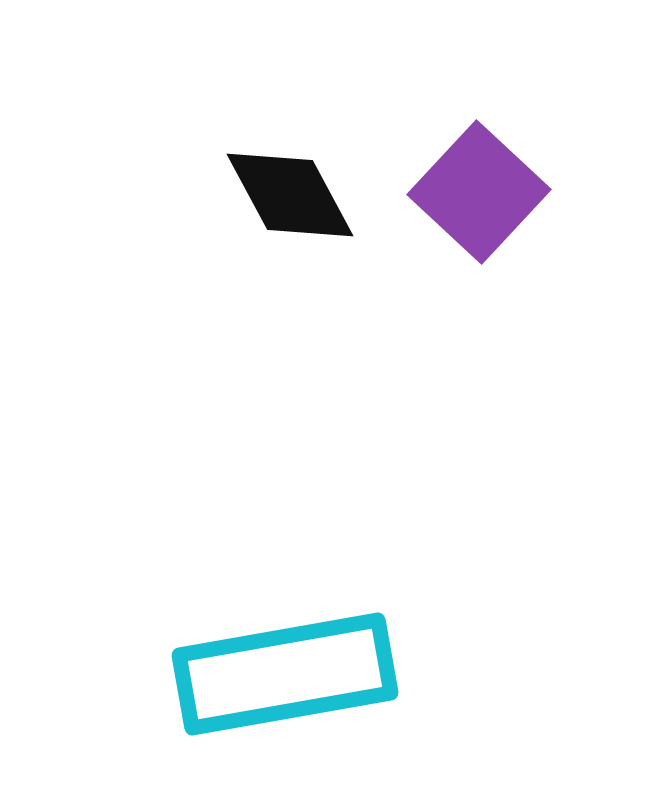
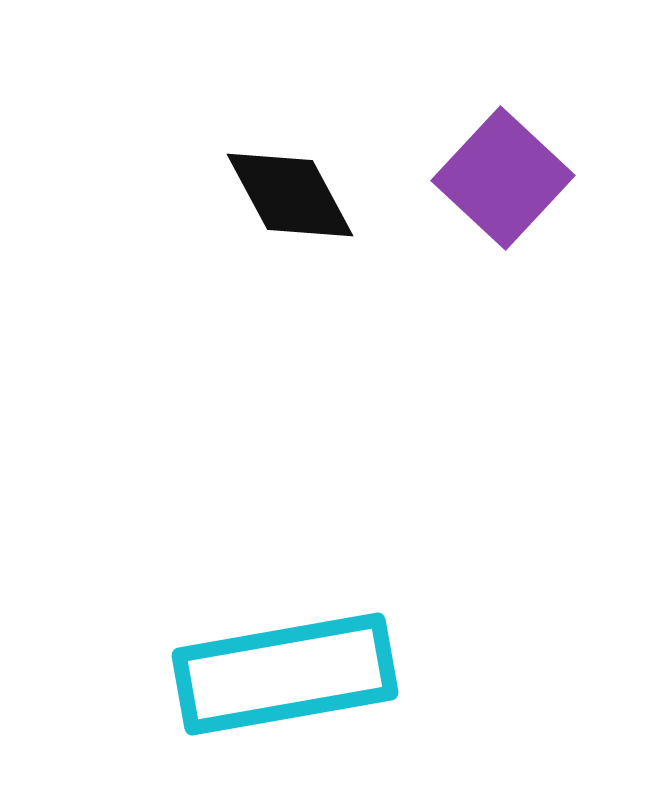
purple square: moved 24 px right, 14 px up
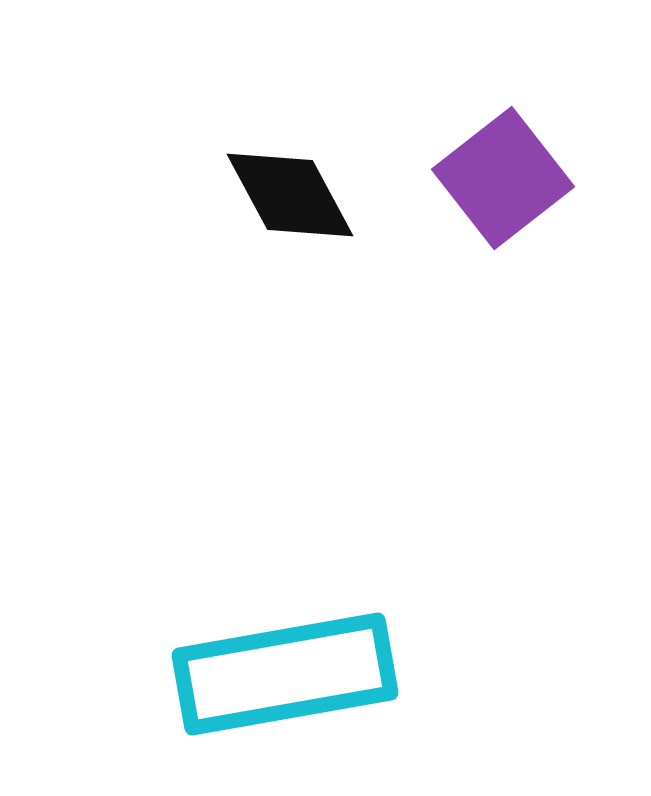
purple square: rotated 9 degrees clockwise
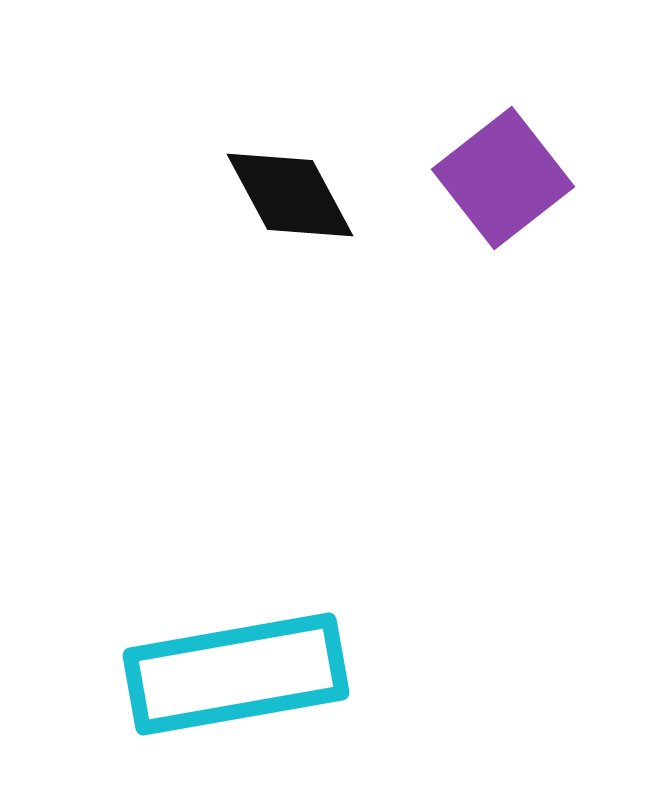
cyan rectangle: moved 49 px left
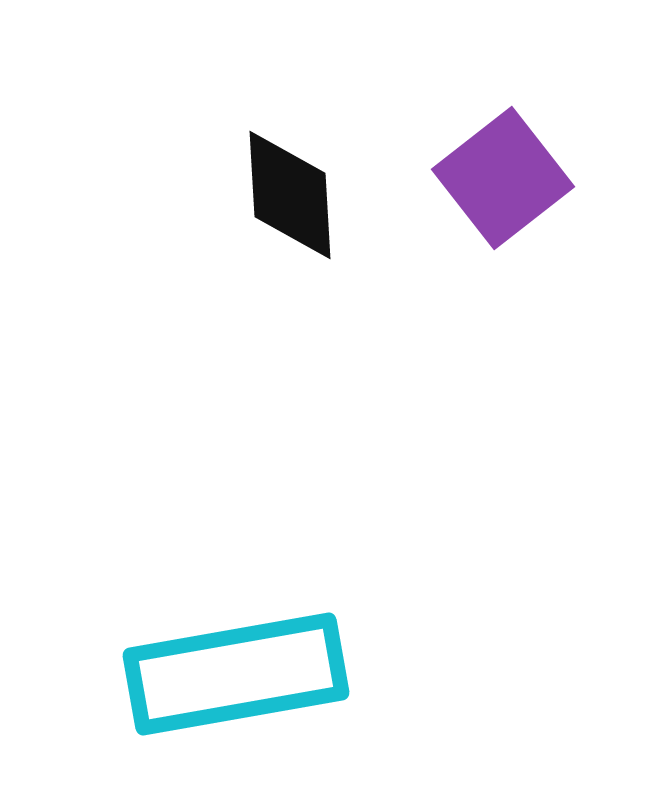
black diamond: rotated 25 degrees clockwise
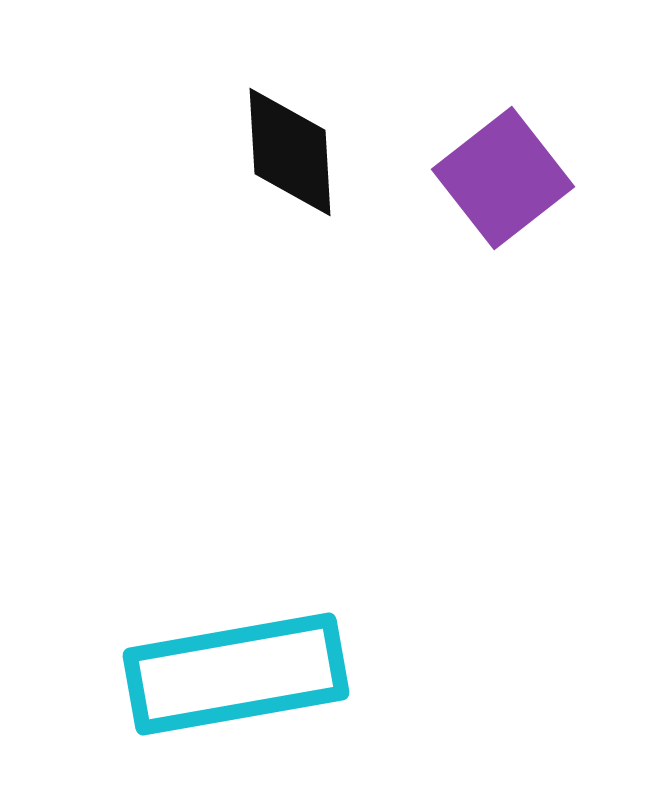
black diamond: moved 43 px up
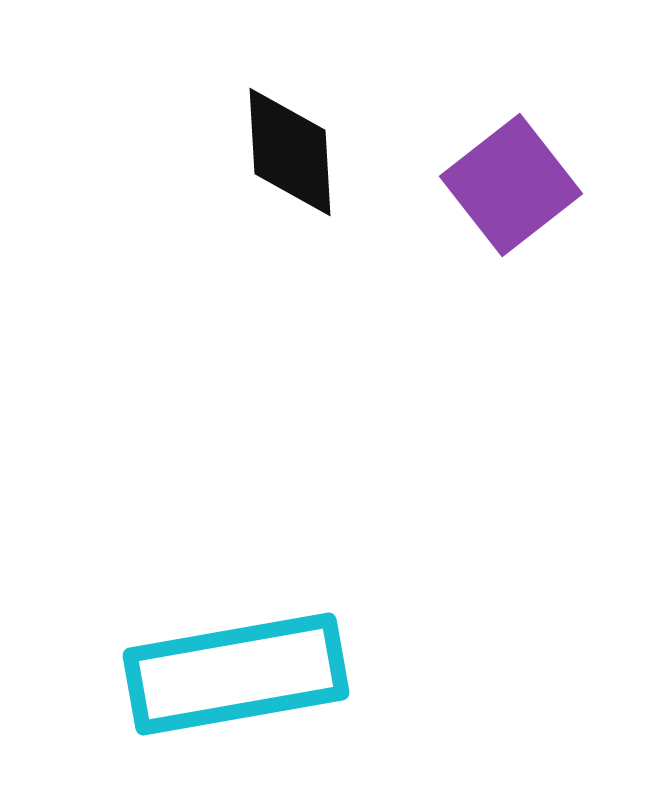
purple square: moved 8 px right, 7 px down
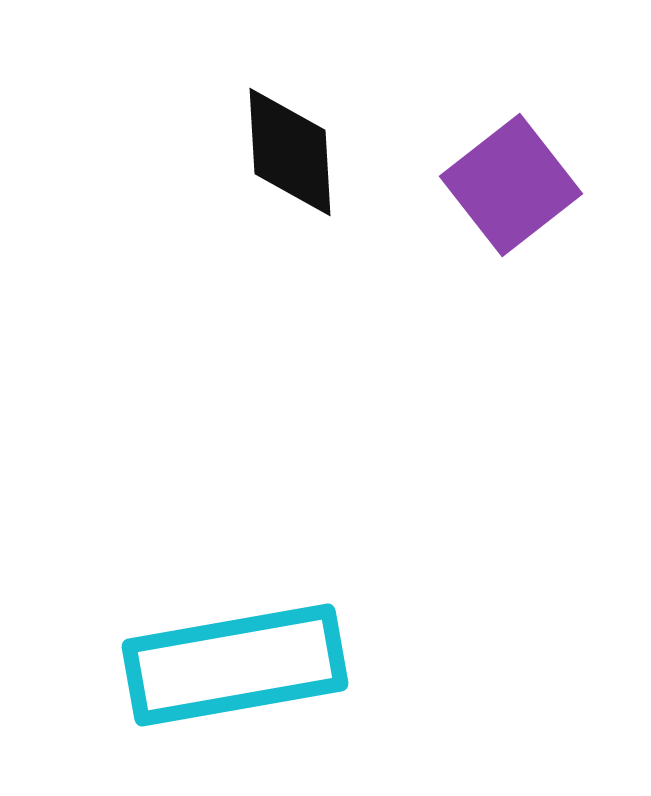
cyan rectangle: moved 1 px left, 9 px up
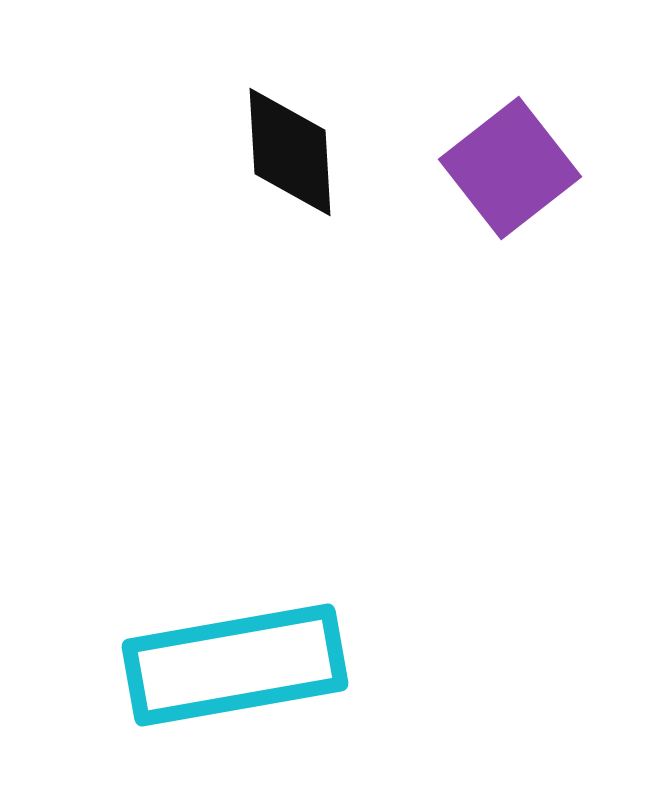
purple square: moved 1 px left, 17 px up
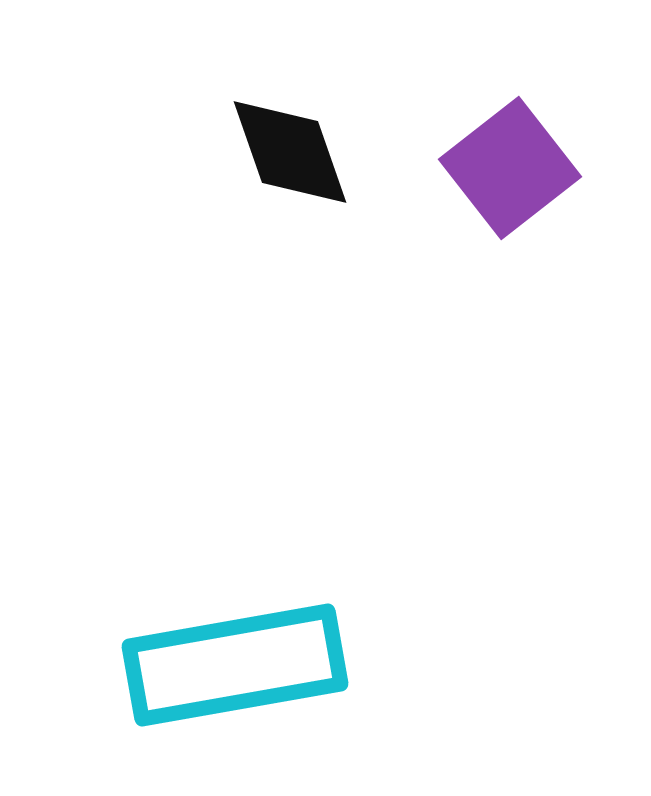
black diamond: rotated 16 degrees counterclockwise
